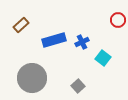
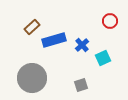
red circle: moved 8 px left, 1 px down
brown rectangle: moved 11 px right, 2 px down
blue cross: moved 3 px down; rotated 16 degrees counterclockwise
cyan square: rotated 28 degrees clockwise
gray square: moved 3 px right, 1 px up; rotated 24 degrees clockwise
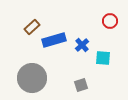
cyan square: rotated 28 degrees clockwise
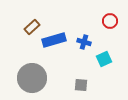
blue cross: moved 2 px right, 3 px up; rotated 32 degrees counterclockwise
cyan square: moved 1 px right, 1 px down; rotated 28 degrees counterclockwise
gray square: rotated 24 degrees clockwise
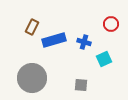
red circle: moved 1 px right, 3 px down
brown rectangle: rotated 21 degrees counterclockwise
